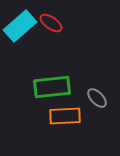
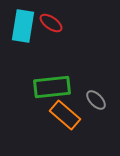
cyan rectangle: moved 3 px right; rotated 40 degrees counterclockwise
gray ellipse: moved 1 px left, 2 px down
orange rectangle: moved 1 px up; rotated 44 degrees clockwise
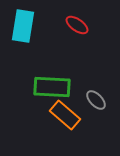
red ellipse: moved 26 px right, 2 px down
green rectangle: rotated 9 degrees clockwise
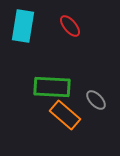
red ellipse: moved 7 px left, 1 px down; rotated 15 degrees clockwise
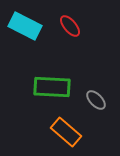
cyan rectangle: moved 2 px right; rotated 72 degrees counterclockwise
orange rectangle: moved 1 px right, 17 px down
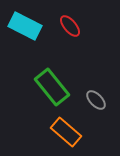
green rectangle: rotated 48 degrees clockwise
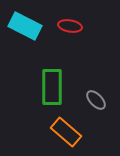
red ellipse: rotated 40 degrees counterclockwise
green rectangle: rotated 39 degrees clockwise
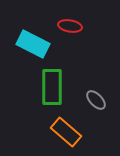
cyan rectangle: moved 8 px right, 18 px down
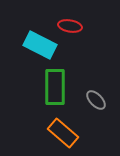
cyan rectangle: moved 7 px right, 1 px down
green rectangle: moved 3 px right
orange rectangle: moved 3 px left, 1 px down
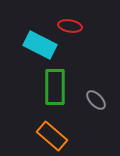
orange rectangle: moved 11 px left, 3 px down
